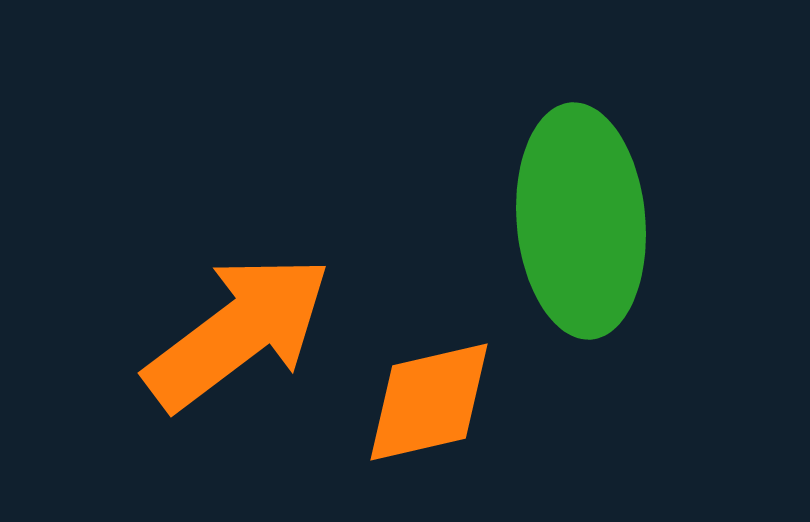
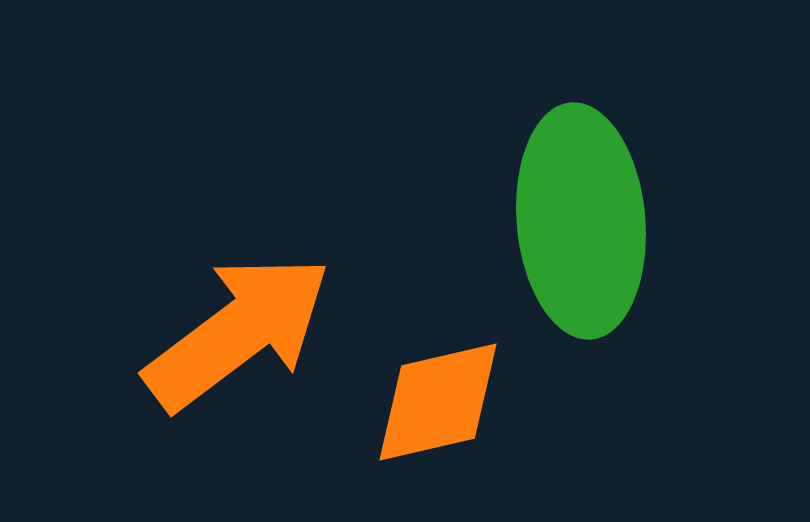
orange diamond: moved 9 px right
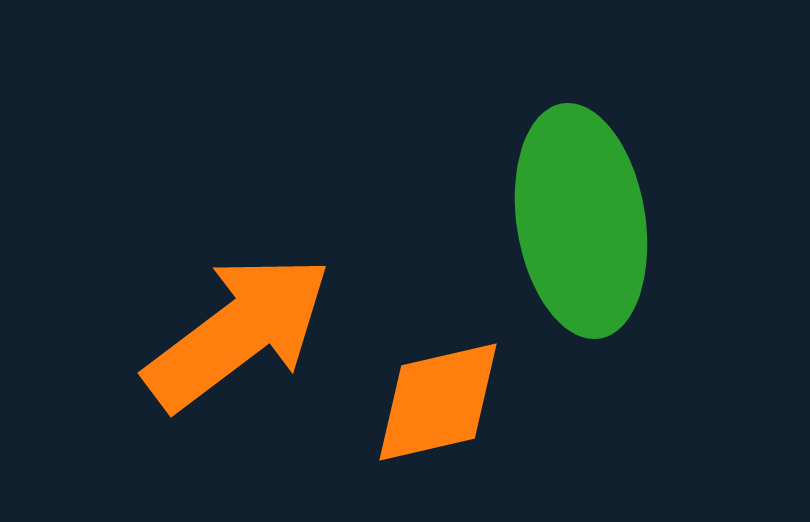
green ellipse: rotated 4 degrees counterclockwise
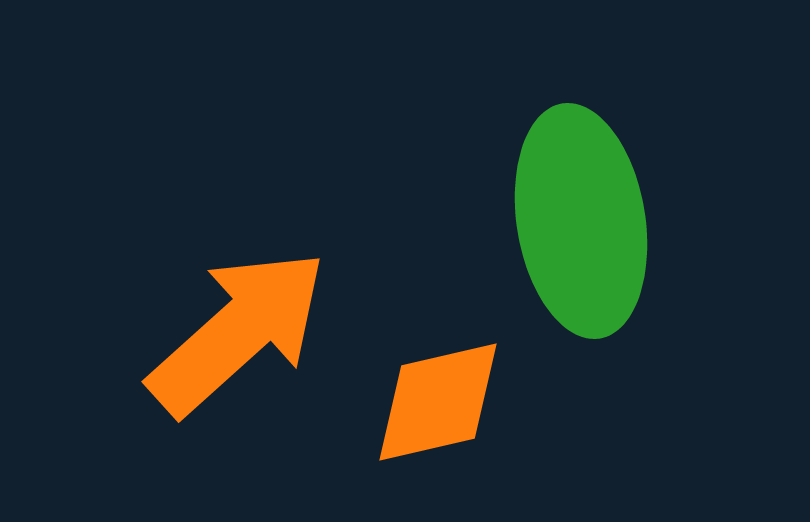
orange arrow: rotated 5 degrees counterclockwise
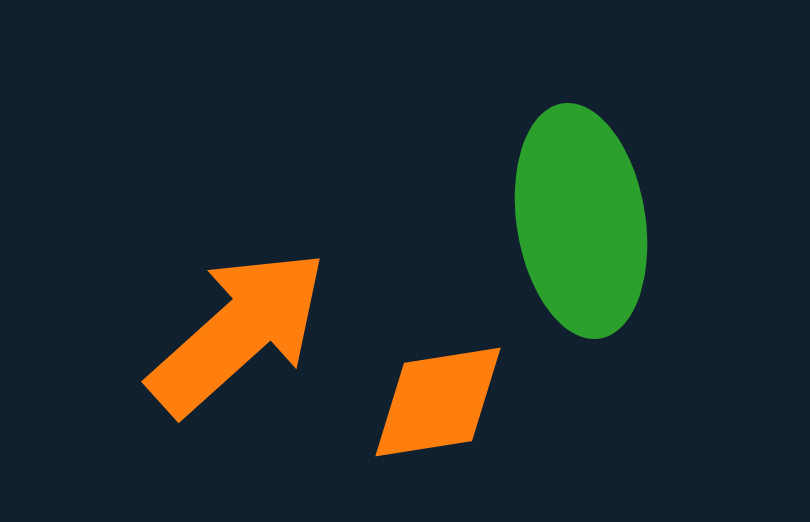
orange diamond: rotated 4 degrees clockwise
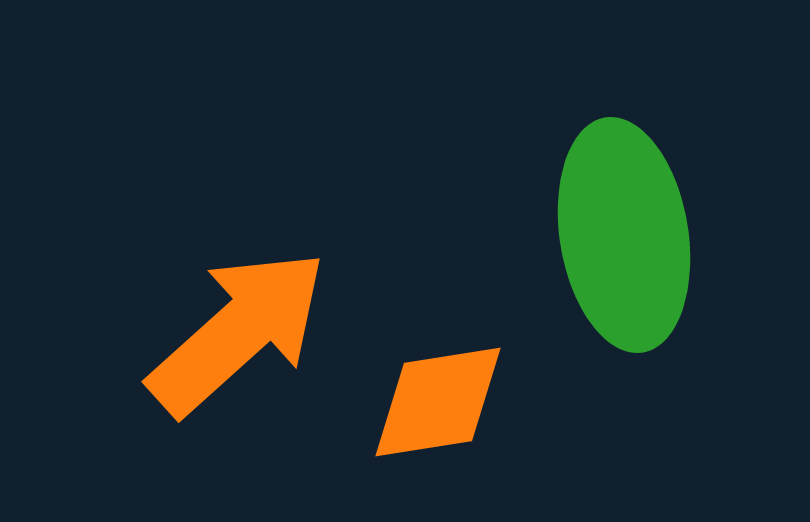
green ellipse: moved 43 px right, 14 px down
